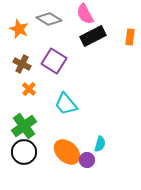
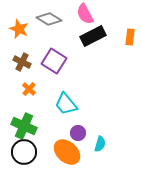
brown cross: moved 2 px up
green cross: rotated 30 degrees counterclockwise
purple circle: moved 9 px left, 27 px up
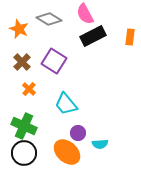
brown cross: rotated 18 degrees clockwise
cyan semicircle: rotated 70 degrees clockwise
black circle: moved 1 px down
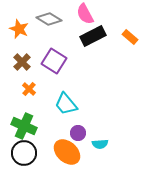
orange rectangle: rotated 56 degrees counterclockwise
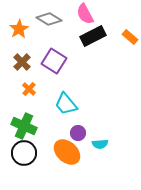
orange star: rotated 18 degrees clockwise
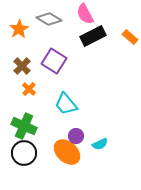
brown cross: moved 4 px down
purple circle: moved 2 px left, 3 px down
cyan semicircle: rotated 21 degrees counterclockwise
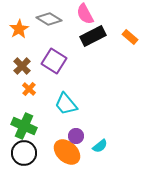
cyan semicircle: moved 2 px down; rotated 14 degrees counterclockwise
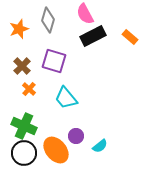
gray diamond: moved 1 px left, 1 px down; rotated 75 degrees clockwise
orange star: rotated 12 degrees clockwise
purple square: rotated 15 degrees counterclockwise
cyan trapezoid: moved 6 px up
orange ellipse: moved 11 px left, 2 px up; rotated 8 degrees clockwise
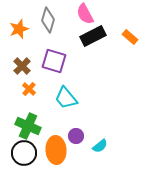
green cross: moved 4 px right
orange ellipse: rotated 36 degrees clockwise
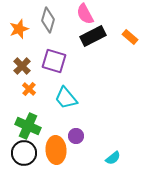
cyan semicircle: moved 13 px right, 12 px down
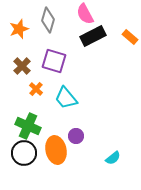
orange cross: moved 7 px right
orange ellipse: rotated 8 degrees counterclockwise
